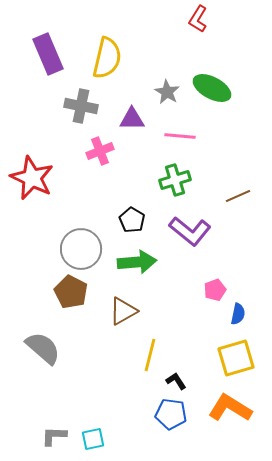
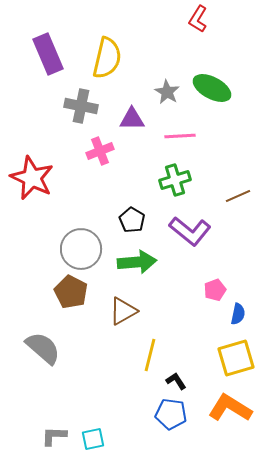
pink line: rotated 8 degrees counterclockwise
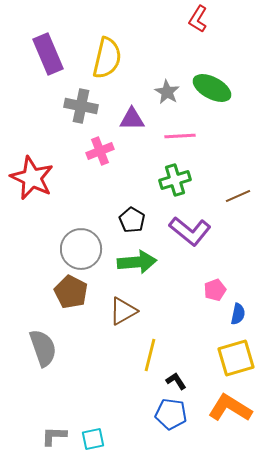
gray semicircle: rotated 30 degrees clockwise
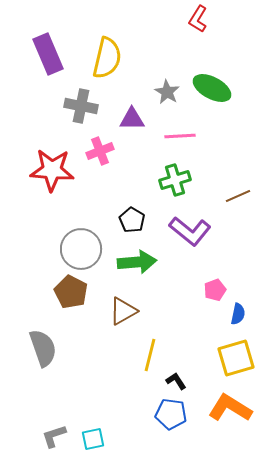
red star: moved 20 px right, 8 px up; rotated 21 degrees counterclockwise
gray L-shape: rotated 20 degrees counterclockwise
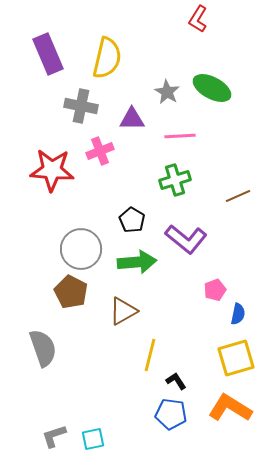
purple L-shape: moved 4 px left, 8 px down
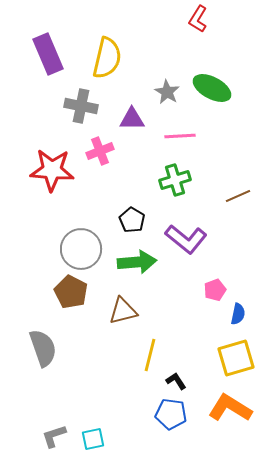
brown triangle: rotated 16 degrees clockwise
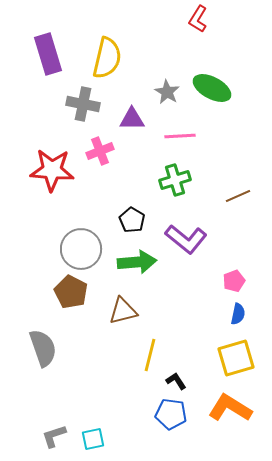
purple rectangle: rotated 6 degrees clockwise
gray cross: moved 2 px right, 2 px up
pink pentagon: moved 19 px right, 9 px up
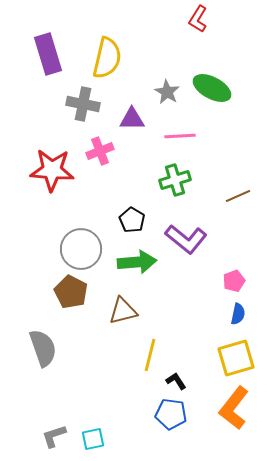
orange L-shape: moved 4 px right; rotated 84 degrees counterclockwise
